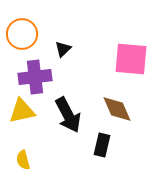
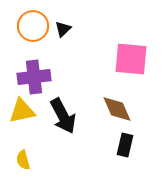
orange circle: moved 11 px right, 8 px up
black triangle: moved 20 px up
purple cross: moved 1 px left
black arrow: moved 5 px left, 1 px down
black rectangle: moved 23 px right
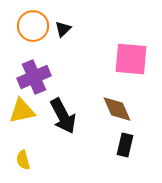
purple cross: rotated 16 degrees counterclockwise
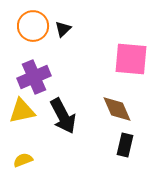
yellow semicircle: rotated 84 degrees clockwise
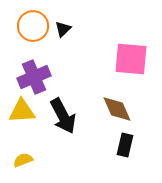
yellow triangle: rotated 8 degrees clockwise
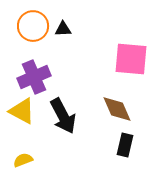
black triangle: rotated 42 degrees clockwise
yellow triangle: rotated 32 degrees clockwise
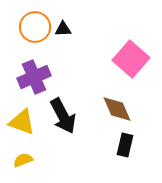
orange circle: moved 2 px right, 1 px down
pink square: rotated 36 degrees clockwise
yellow triangle: moved 11 px down; rotated 8 degrees counterclockwise
